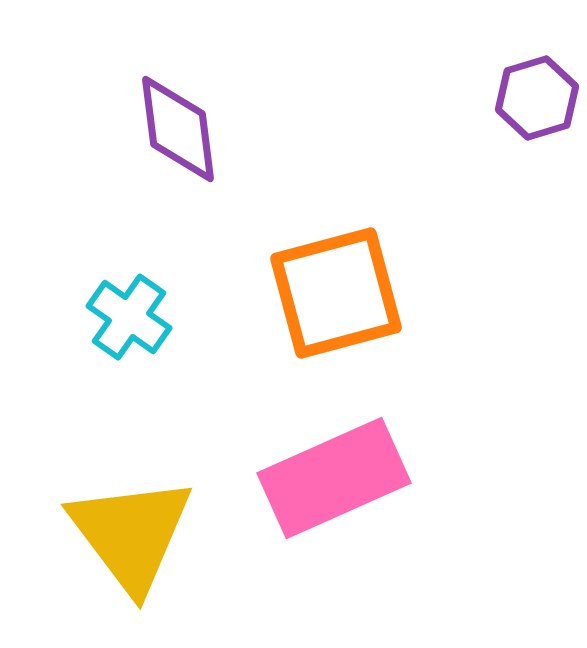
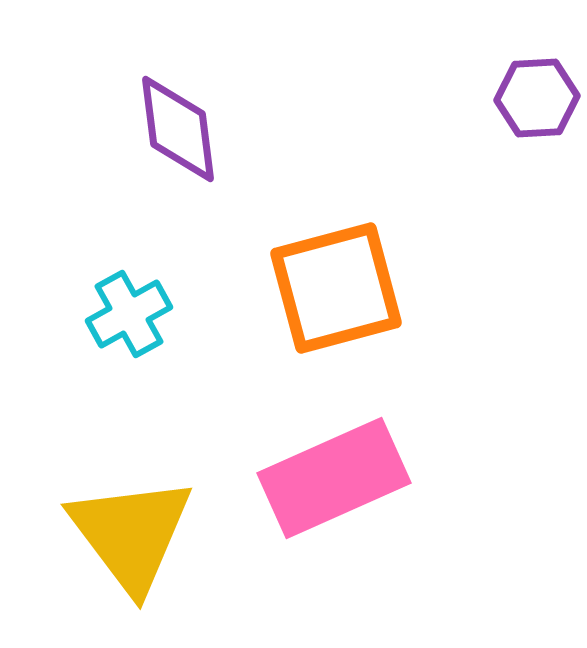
purple hexagon: rotated 14 degrees clockwise
orange square: moved 5 px up
cyan cross: moved 3 px up; rotated 26 degrees clockwise
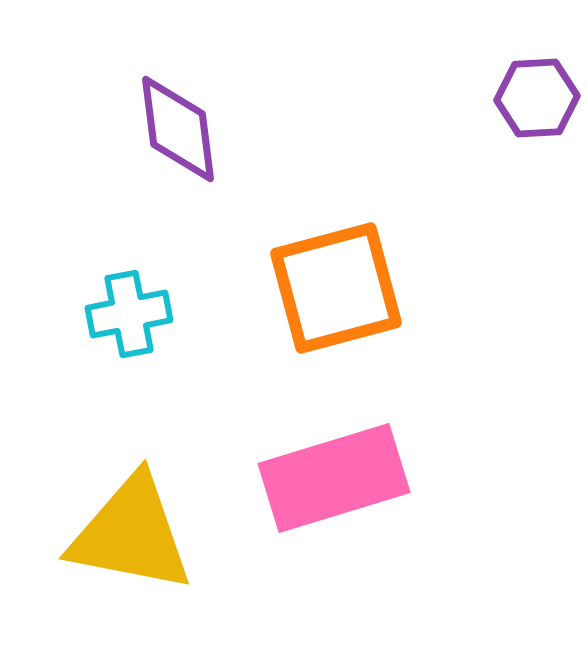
cyan cross: rotated 18 degrees clockwise
pink rectangle: rotated 7 degrees clockwise
yellow triangle: rotated 42 degrees counterclockwise
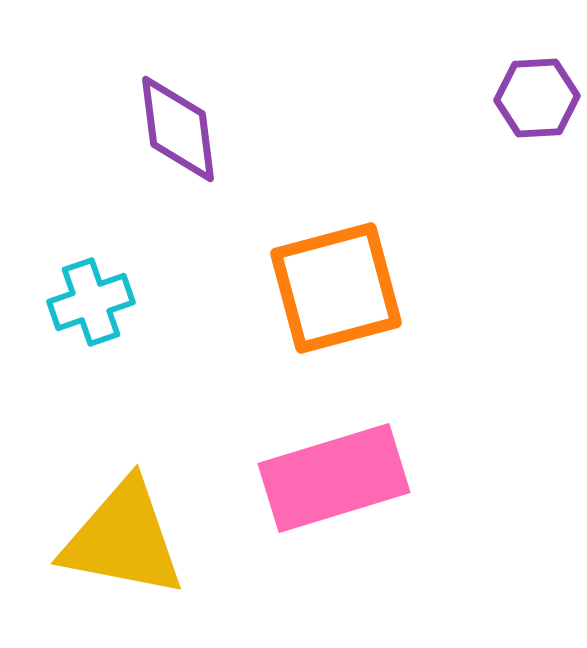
cyan cross: moved 38 px left, 12 px up; rotated 8 degrees counterclockwise
yellow triangle: moved 8 px left, 5 px down
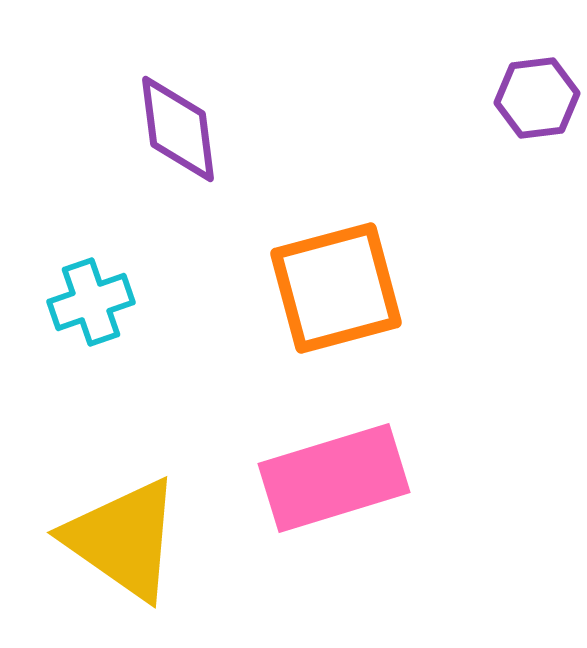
purple hexagon: rotated 4 degrees counterclockwise
yellow triangle: rotated 24 degrees clockwise
